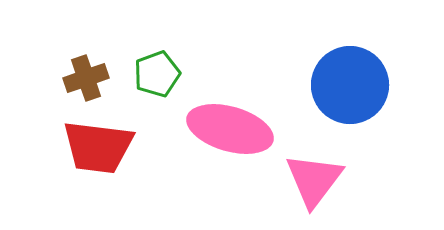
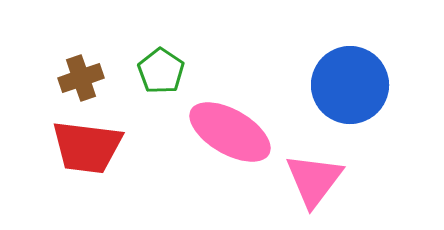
green pentagon: moved 4 px right, 3 px up; rotated 18 degrees counterclockwise
brown cross: moved 5 px left
pink ellipse: moved 3 px down; rotated 14 degrees clockwise
red trapezoid: moved 11 px left
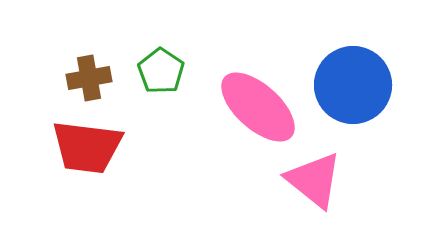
brown cross: moved 8 px right; rotated 9 degrees clockwise
blue circle: moved 3 px right
pink ellipse: moved 28 px right, 25 px up; rotated 12 degrees clockwise
pink triangle: rotated 28 degrees counterclockwise
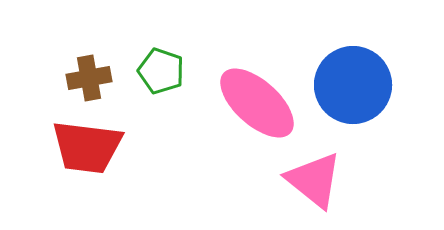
green pentagon: rotated 15 degrees counterclockwise
pink ellipse: moved 1 px left, 4 px up
